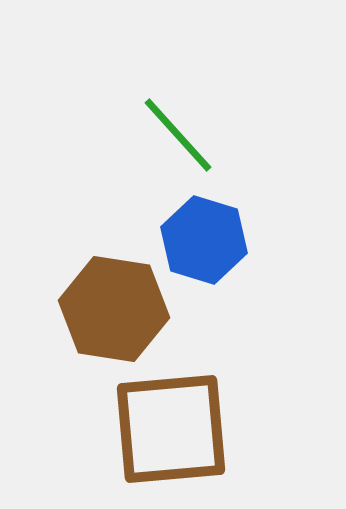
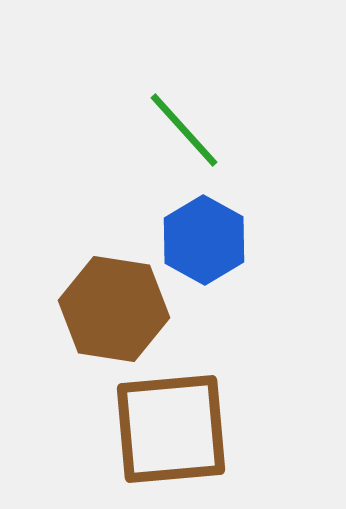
green line: moved 6 px right, 5 px up
blue hexagon: rotated 12 degrees clockwise
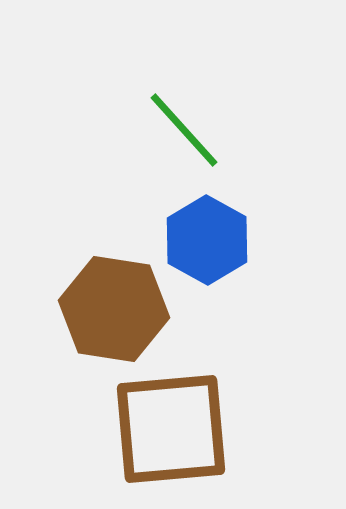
blue hexagon: moved 3 px right
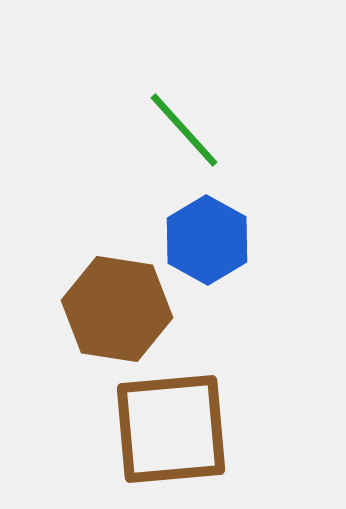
brown hexagon: moved 3 px right
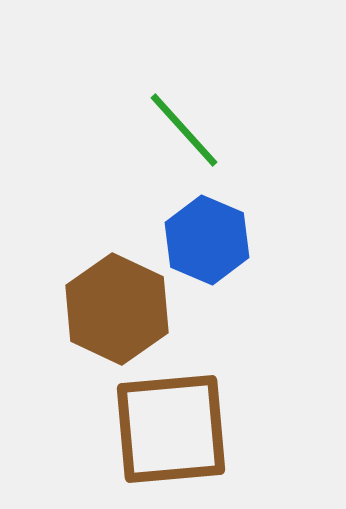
blue hexagon: rotated 6 degrees counterclockwise
brown hexagon: rotated 16 degrees clockwise
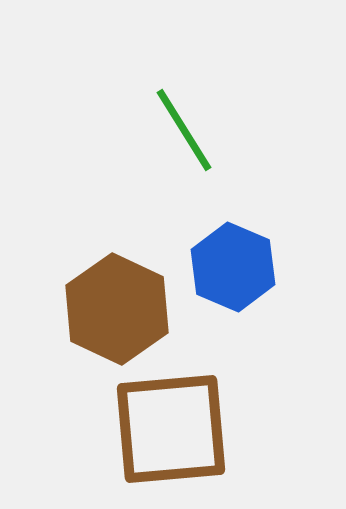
green line: rotated 10 degrees clockwise
blue hexagon: moved 26 px right, 27 px down
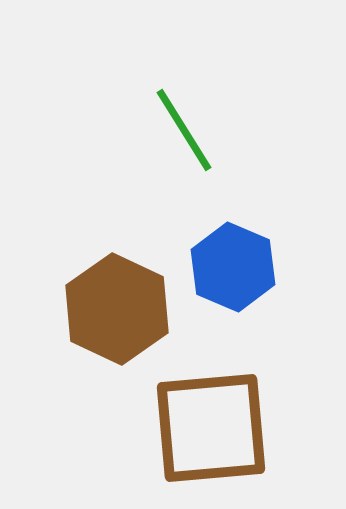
brown square: moved 40 px right, 1 px up
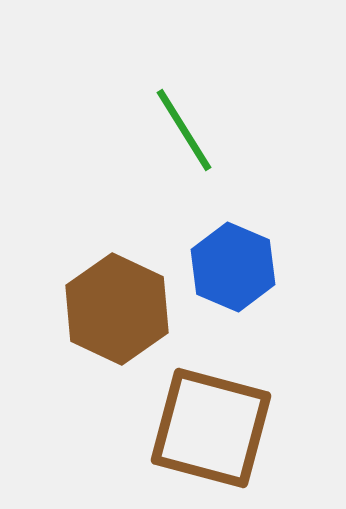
brown square: rotated 20 degrees clockwise
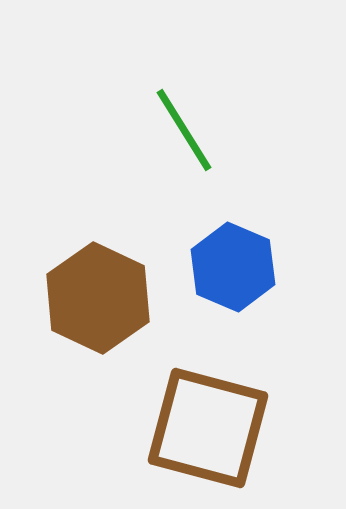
brown hexagon: moved 19 px left, 11 px up
brown square: moved 3 px left
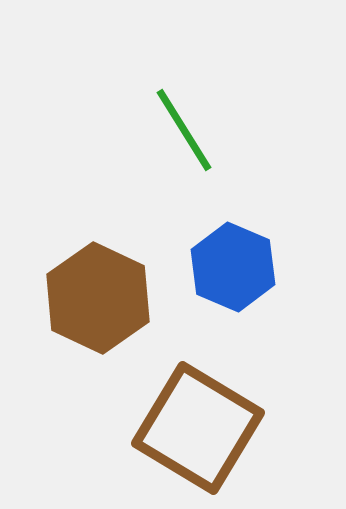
brown square: moved 10 px left; rotated 16 degrees clockwise
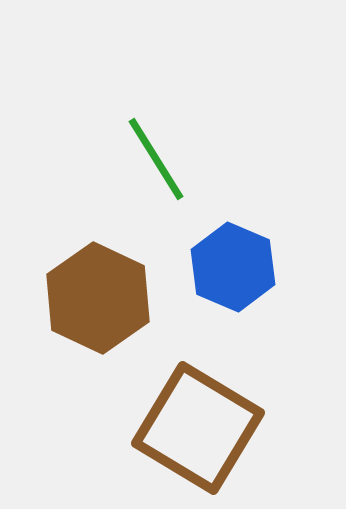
green line: moved 28 px left, 29 px down
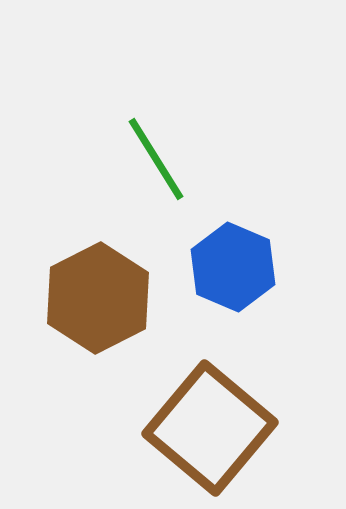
brown hexagon: rotated 8 degrees clockwise
brown square: moved 12 px right; rotated 9 degrees clockwise
